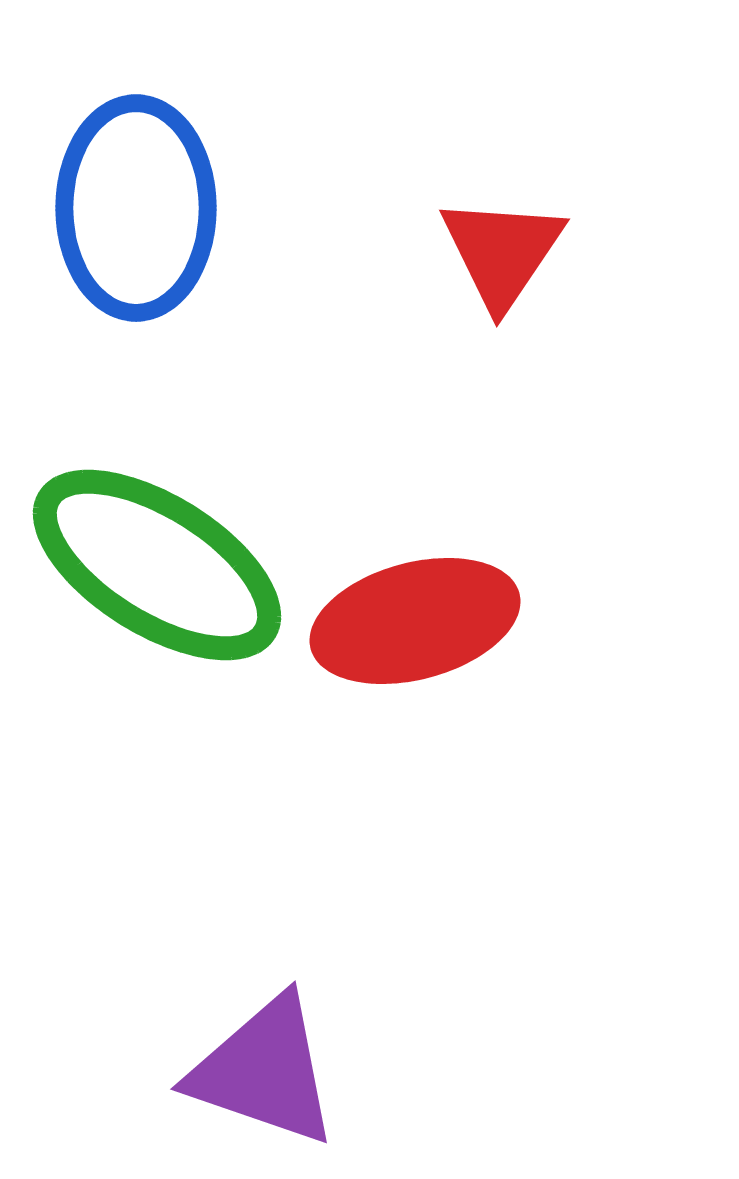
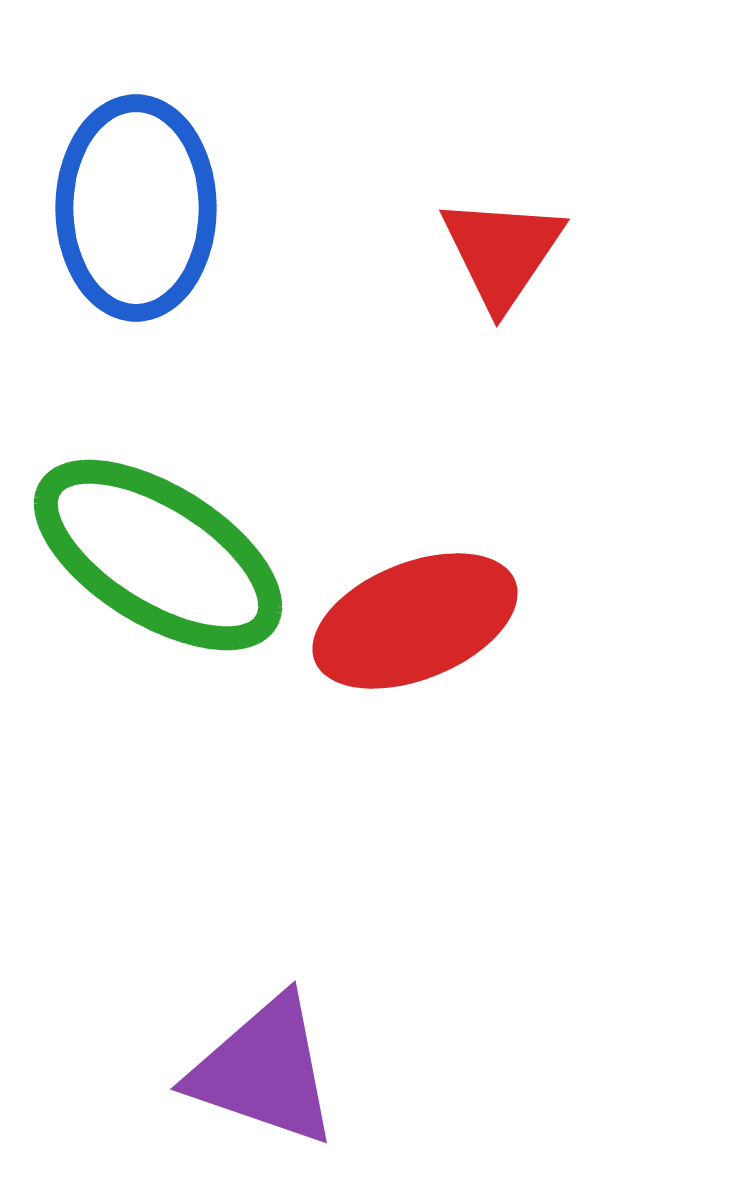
green ellipse: moved 1 px right, 10 px up
red ellipse: rotated 7 degrees counterclockwise
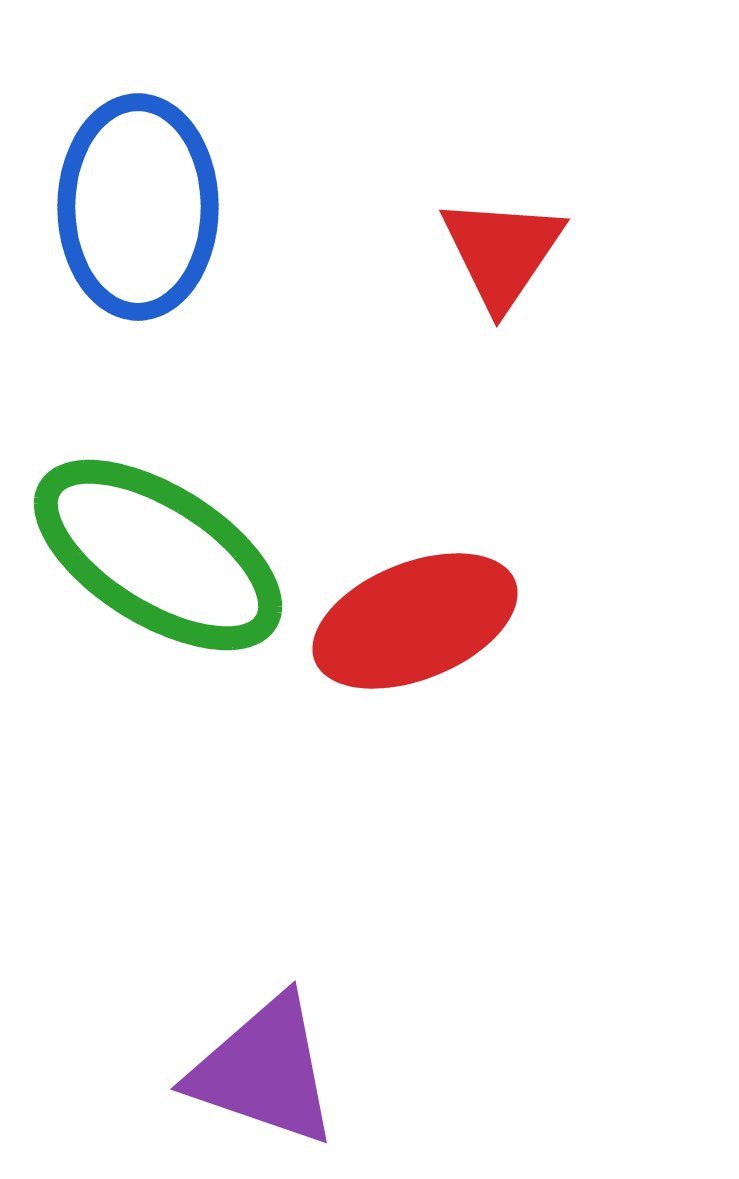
blue ellipse: moved 2 px right, 1 px up
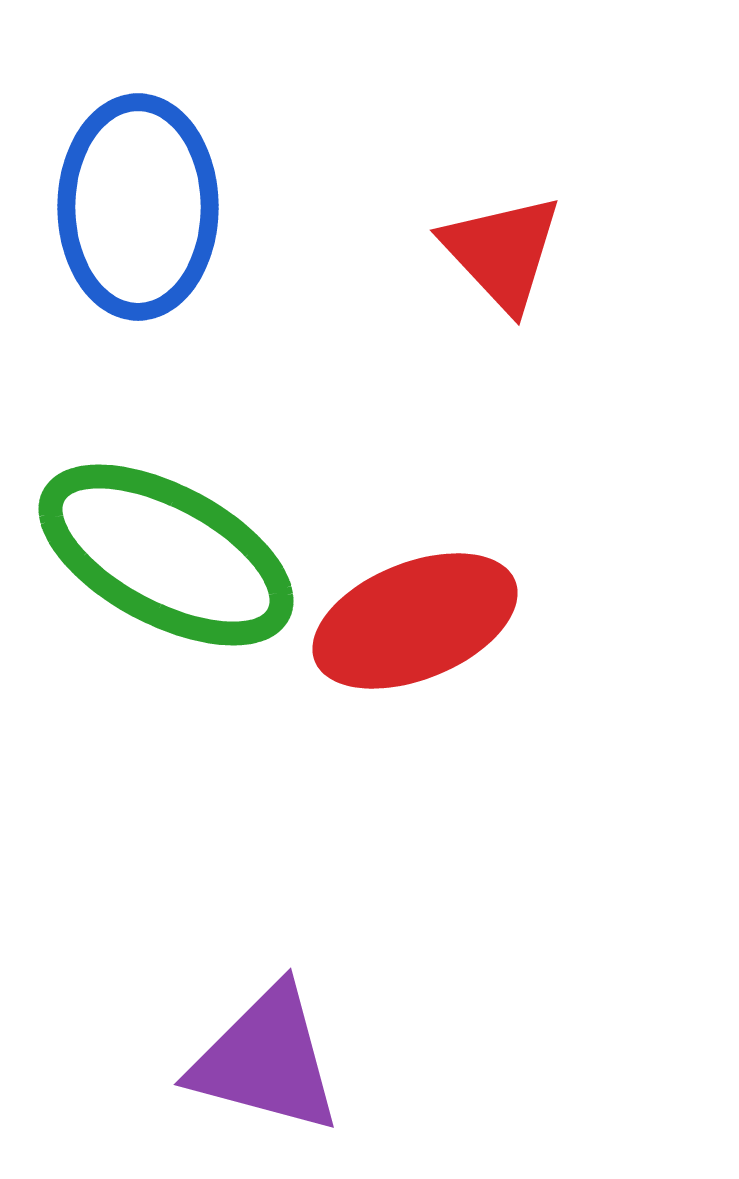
red triangle: rotated 17 degrees counterclockwise
green ellipse: moved 8 px right; rotated 4 degrees counterclockwise
purple triangle: moved 2 px right, 11 px up; rotated 4 degrees counterclockwise
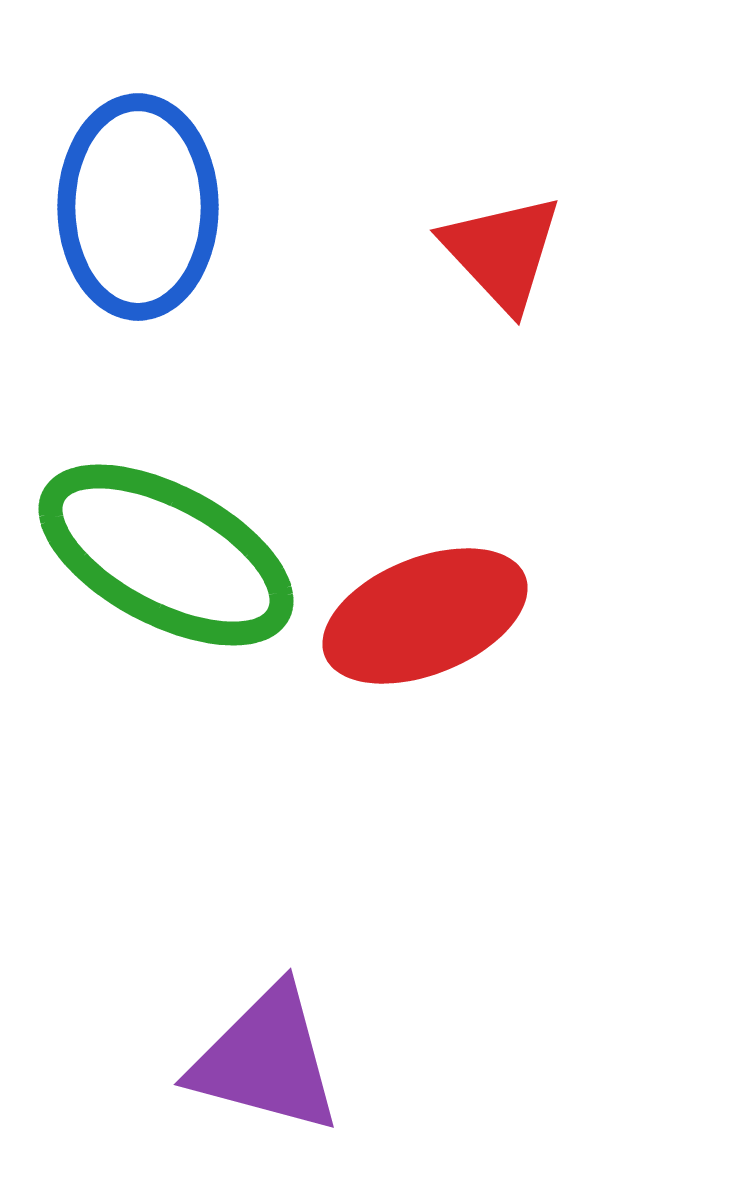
red ellipse: moved 10 px right, 5 px up
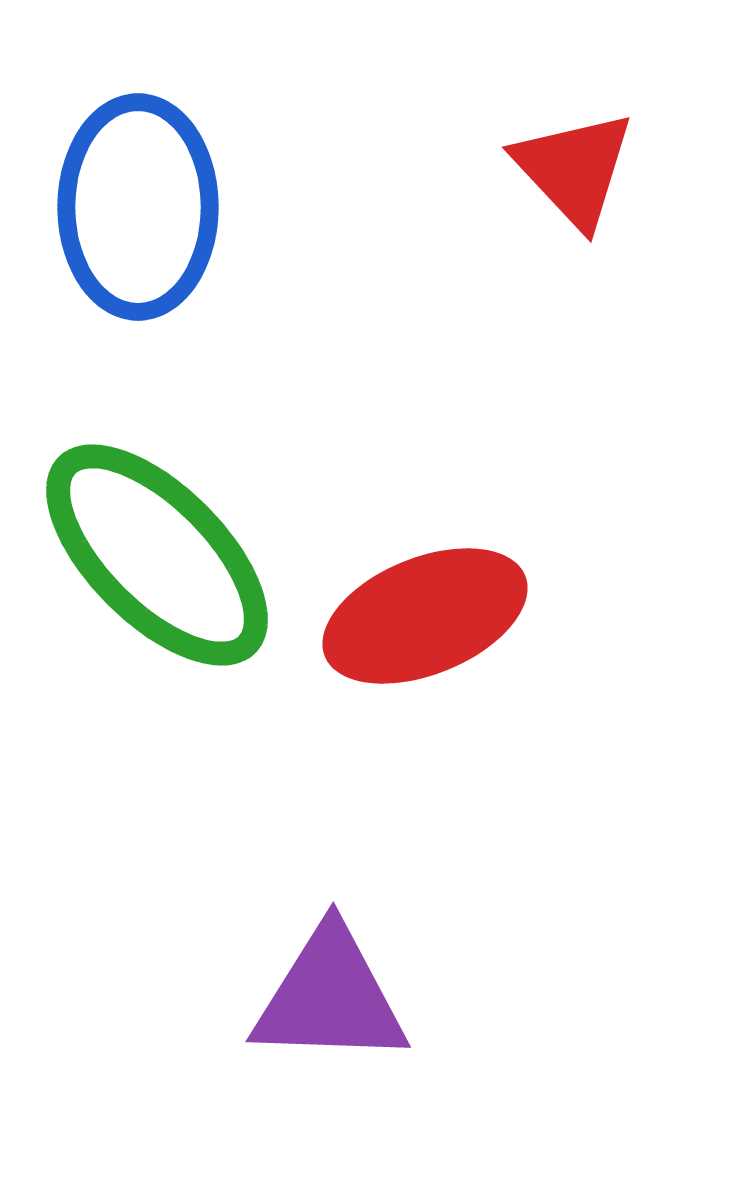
red triangle: moved 72 px right, 83 px up
green ellipse: moved 9 px left; rotated 17 degrees clockwise
purple triangle: moved 64 px right, 63 px up; rotated 13 degrees counterclockwise
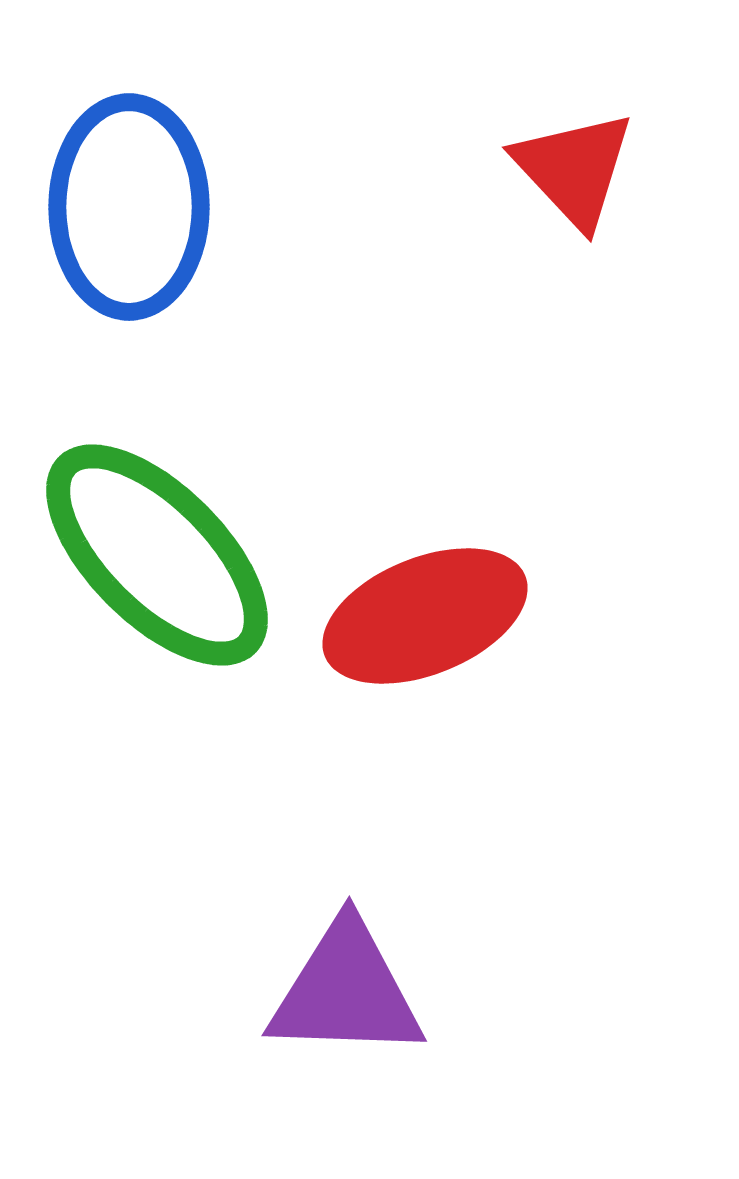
blue ellipse: moved 9 px left
purple triangle: moved 16 px right, 6 px up
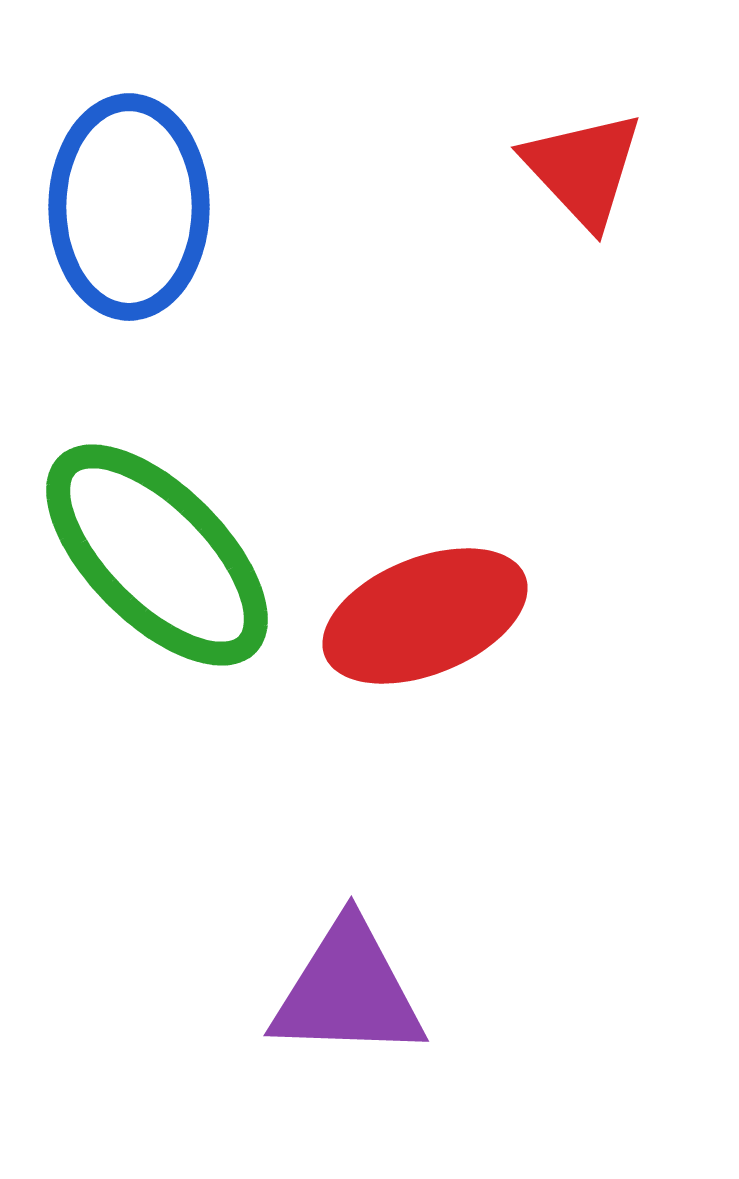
red triangle: moved 9 px right
purple triangle: moved 2 px right
